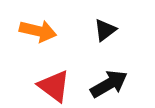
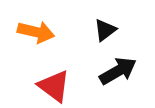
orange arrow: moved 2 px left, 1 px down
black arrow: moved 9 px right, 13 px up
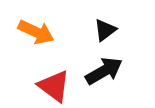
orange arrow: rotated 12 degrees clockwise
black arrow: moved 14 px left
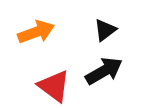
orange arrow: rotated 45 degrees counterclockwise
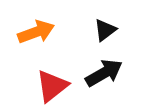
black arrow: moved 2 px down
red triangle: moved 2 px left; rotated 45 degrees clockwise
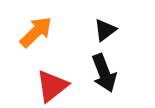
orange arrow: rotated 24 degrees counterclockwise
black arrow: rotated 99 degrees clockwise
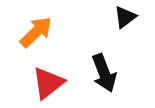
black triangle: moved 20 px right, 13 px up
red triangle: moved 4 px left, 3 px up
